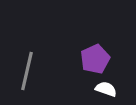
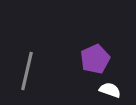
white semicircle: moved 4 px right, 1 px down
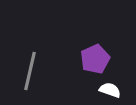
gray line: moved 3 px right
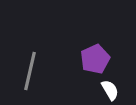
white semicircle: rotated 40 degrees clockwise
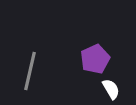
white semicircle: moved 1 px right, 1 px up
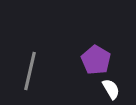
purple pentagon: moved 1 px right, 1 px down; rotated 16 degrees counterclockwise
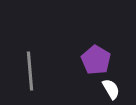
gray line: rotated 18 degrees counterclockwise
